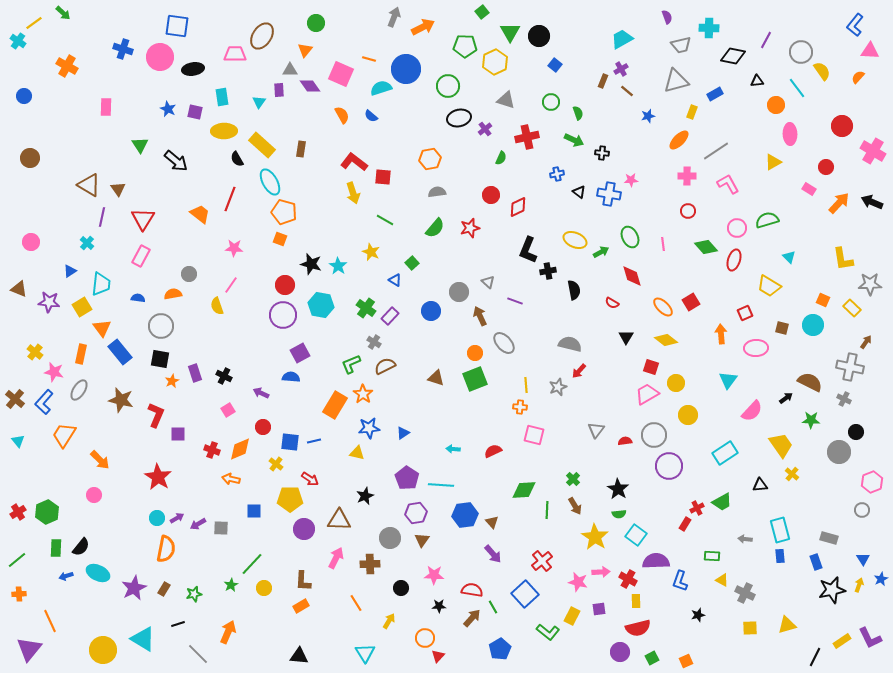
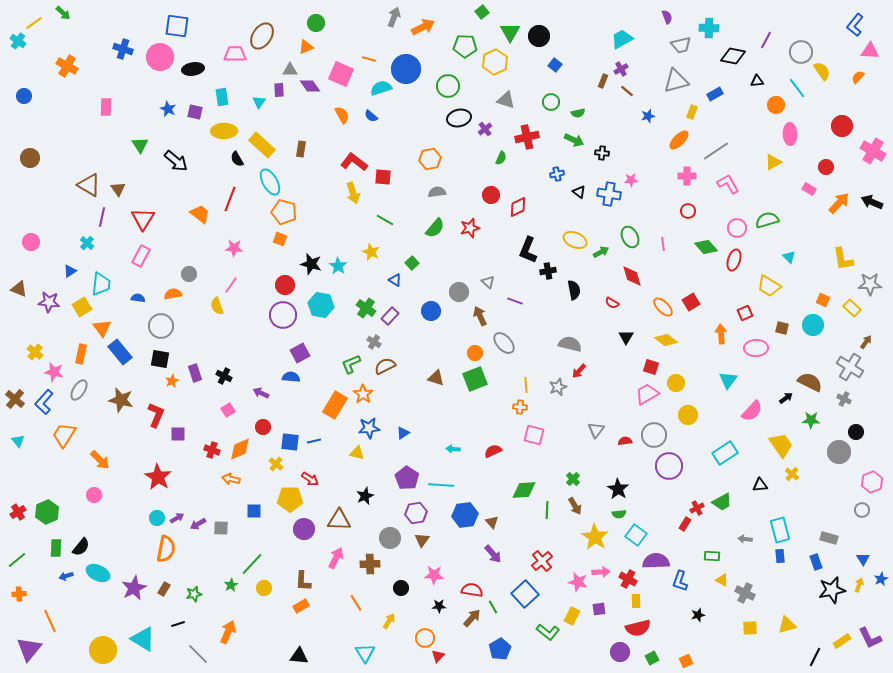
orange triangle at (305, 50): moved 1 px right, 3 px up; rotated 28 degrees clockwise
green semicircle at (578, 113): rotated 96 degrees clockwise
gray cross at (850, 367): rotated 20 degrees clockwise
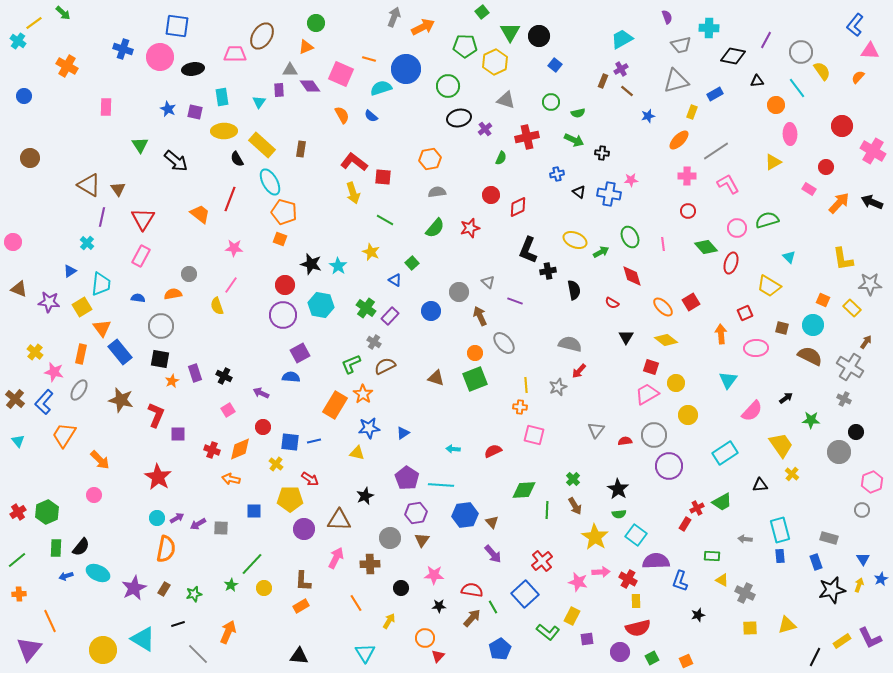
pink circle at (31, 242): moved 18 px left
red ellipse at (734, 260): moved 3 px left, 3 px down
brown semicircle at (810, 382): moved 26 px up
purple square at (599, 609): moved 12 px left, 30 px down
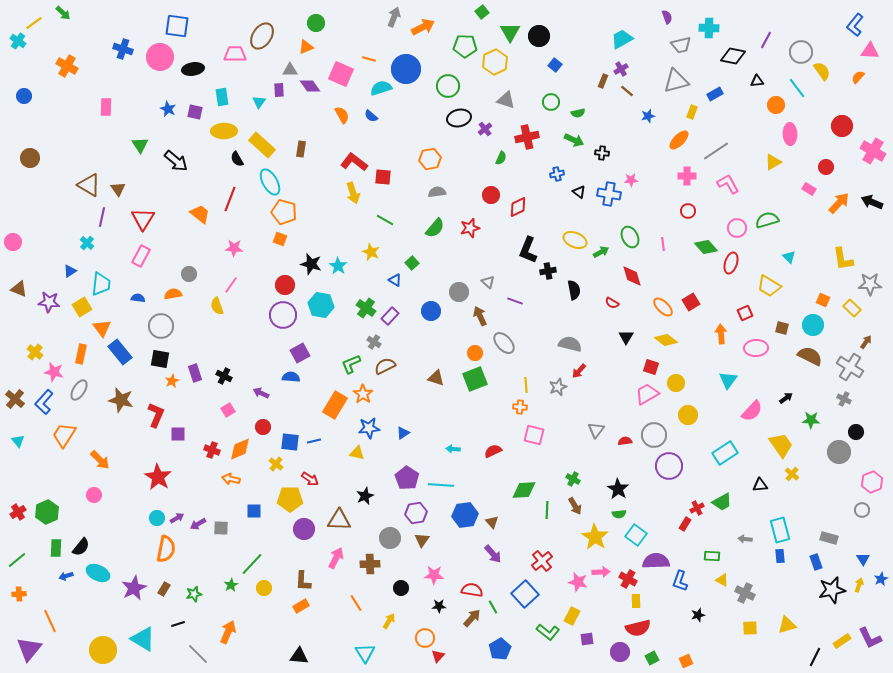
green cross at (573, 479): rotated 16 degrees counterclockwise
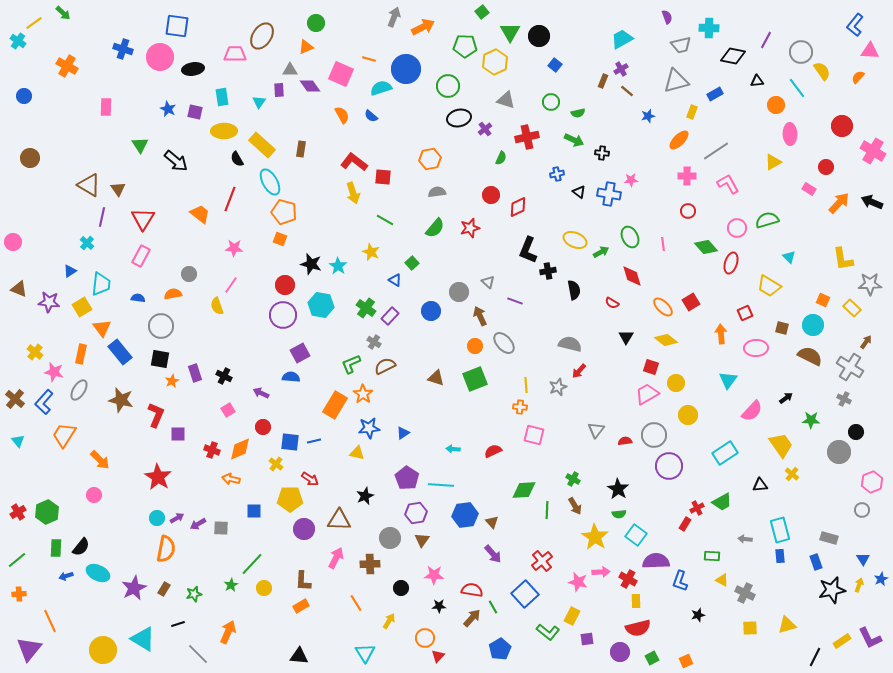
orange circle at (475, 353): moved 7 px up
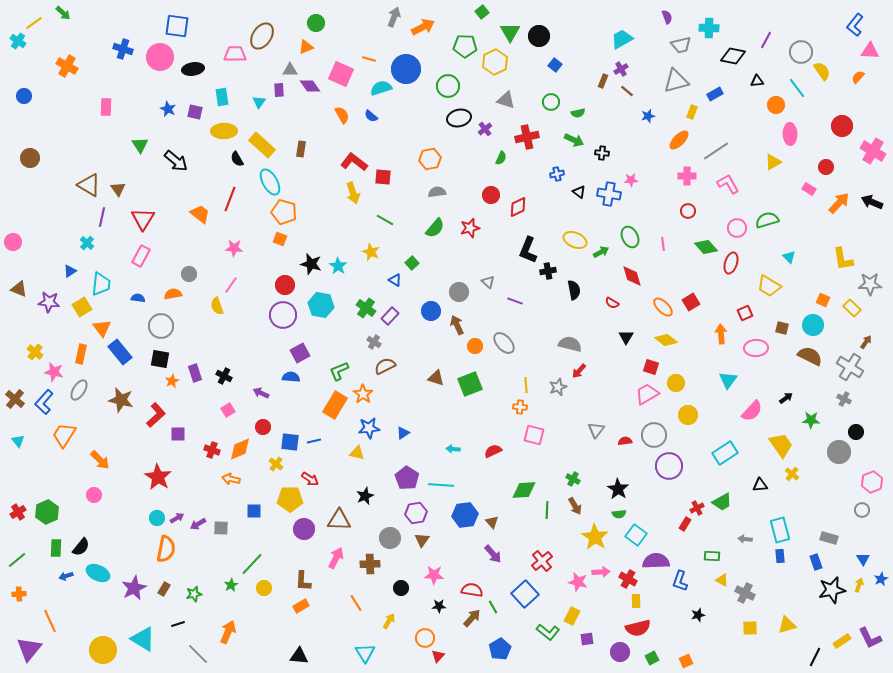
brown arrow at (480, 316): moved 23 px left, 9 px down
green L-shape at (351, 364): moved 12 px left, 7 px down
green square at (475, 379): moved 5 px left, 5 px down
red L-shape at (156, 415): rotated 25 degrees clockwise
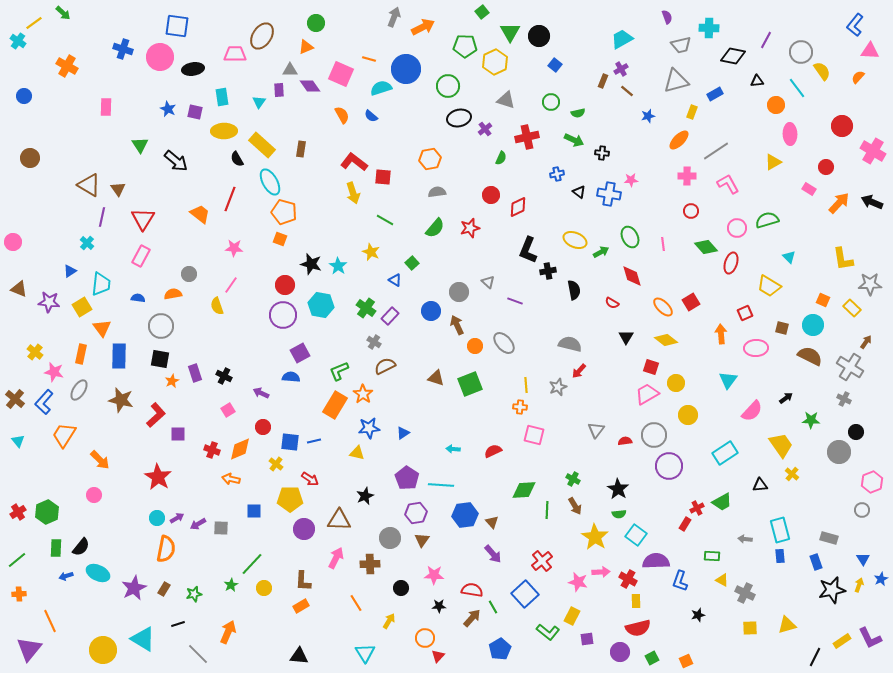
red circle at (688, 211): moved 3 px right
blue rectangle at (120, 352): moved 1 px left, 4 px down; rotated 40 degrees clockwise
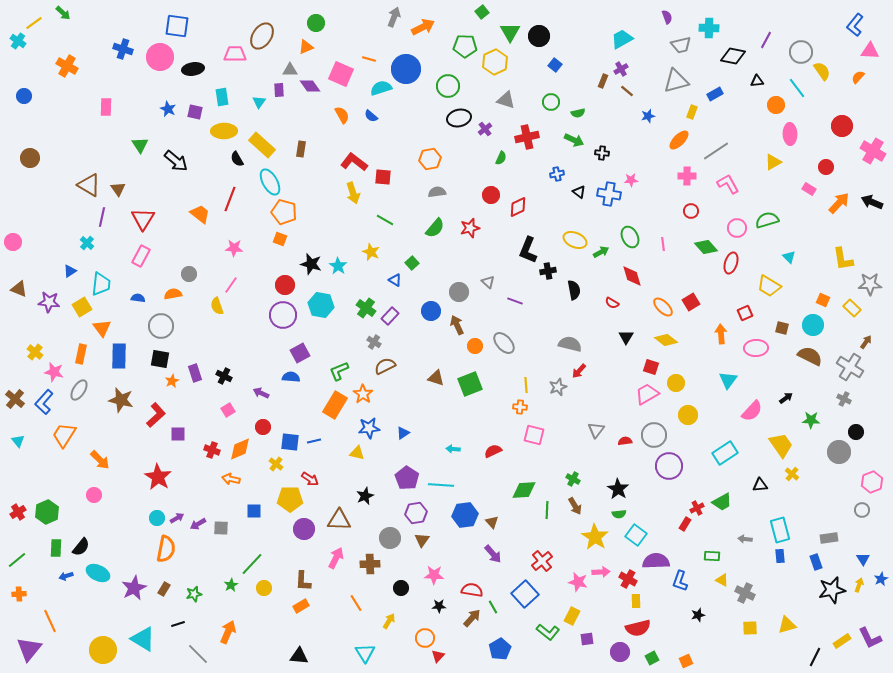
gray rectangle at (829, 538): rotated 24 degrees counterclockwise
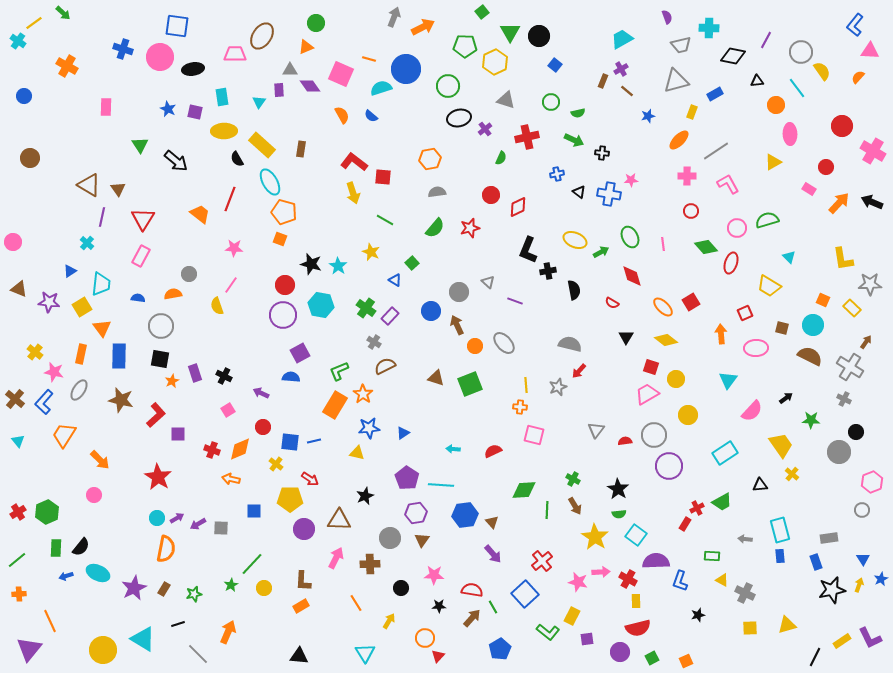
yellow circle at (676, 383): moved 4 px up
